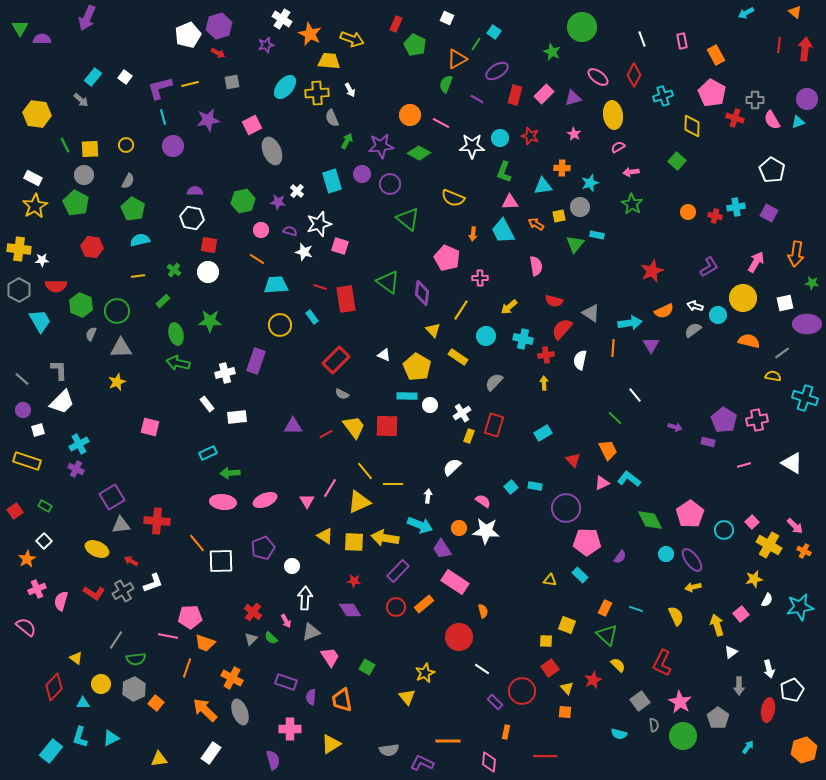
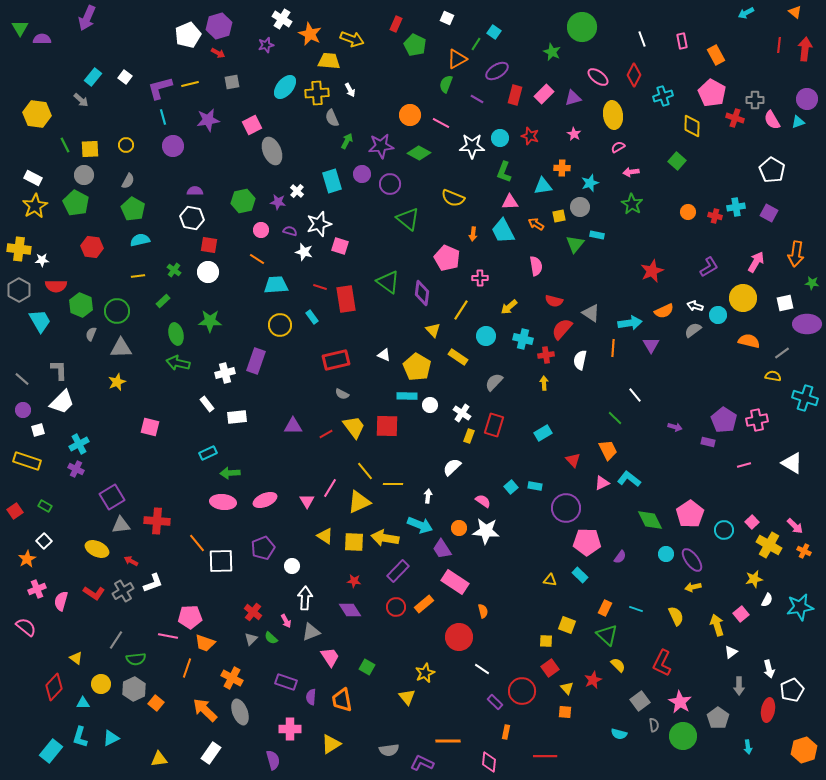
red rectangle at (336, 360): rotated 32 degrees clockwise
white cross at (462, 413): rotated 24 degrees counterclockwise
cyan arrow at (748, 747): rotated 136 degrees clockwise
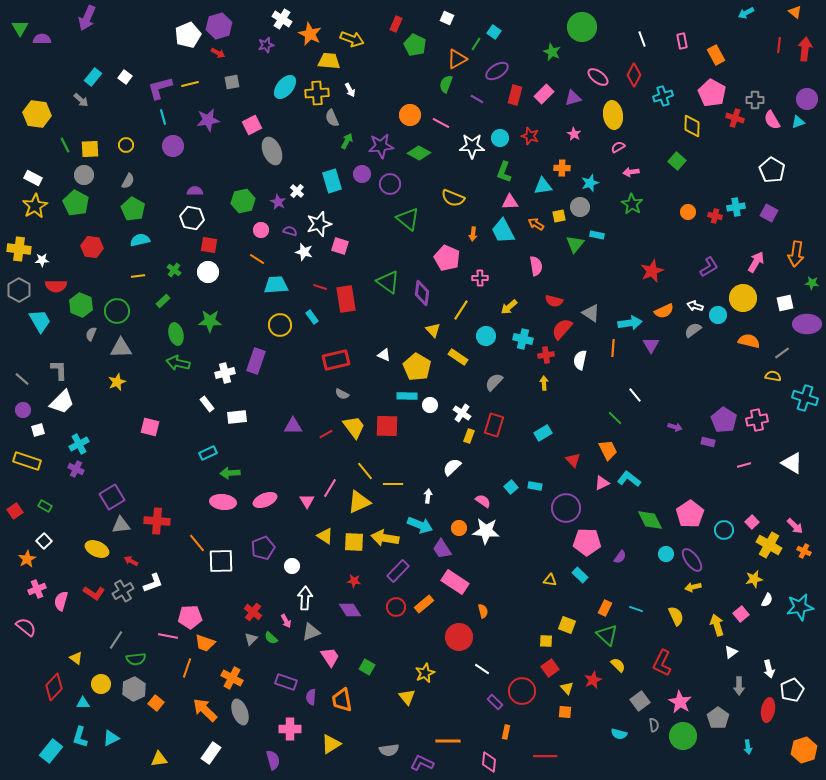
purple star at (278, 202): rotated 21 degrees clockwise
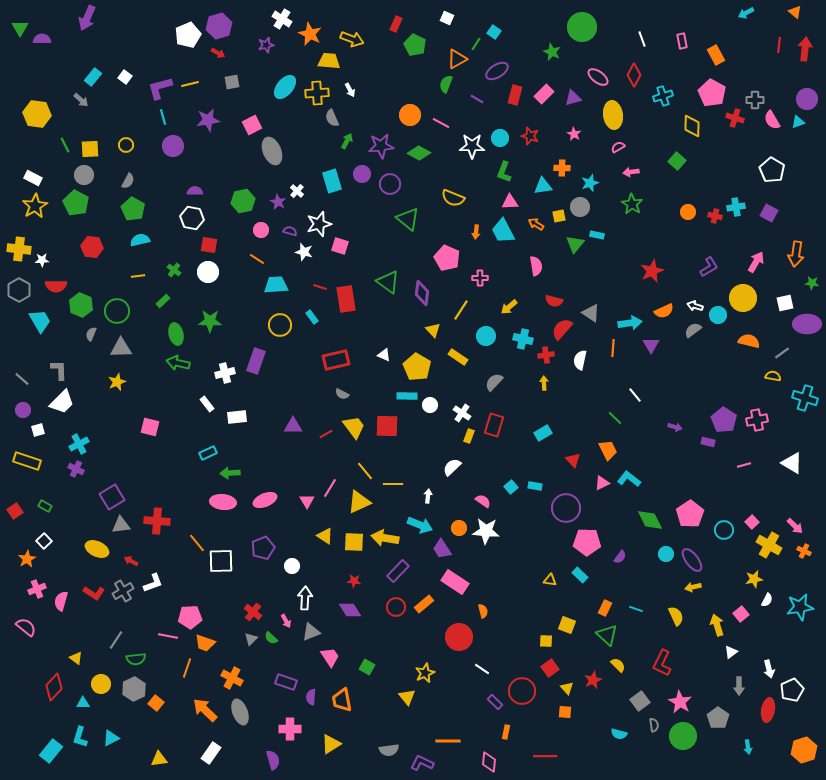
orange arrow at (473, 234): moved 3 px right, 2 px up
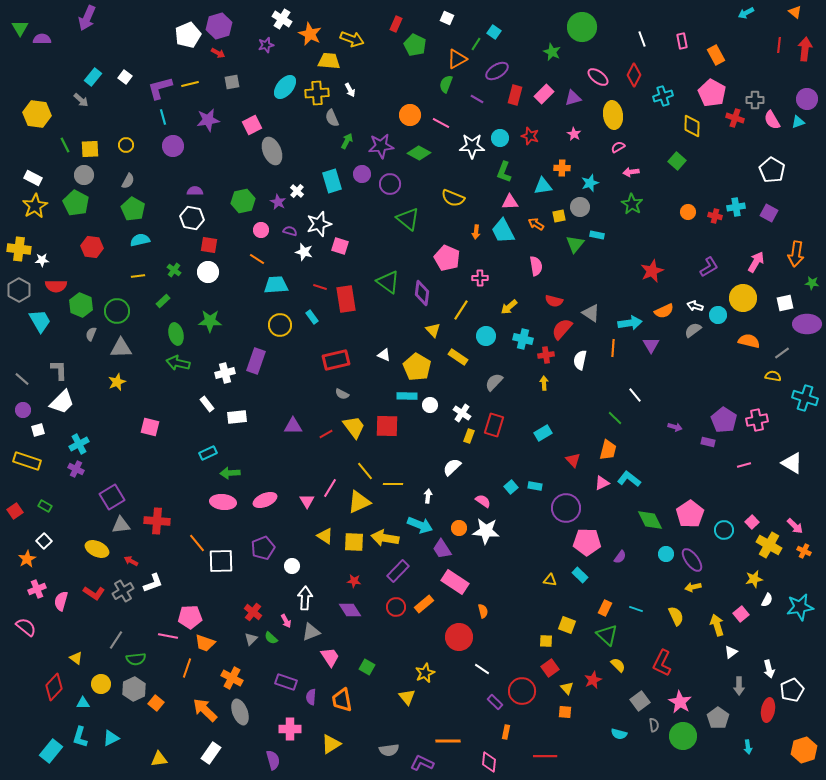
orange trapezoid at (608, 450): rotated 40 degrees clockwise
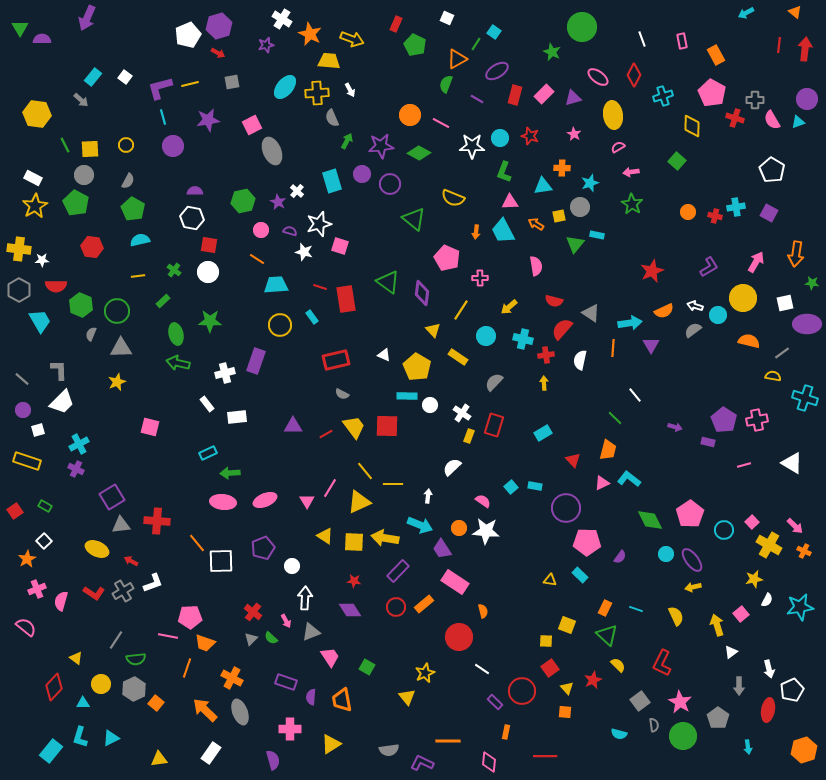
green triangle at (408, 219): moved 6 px right
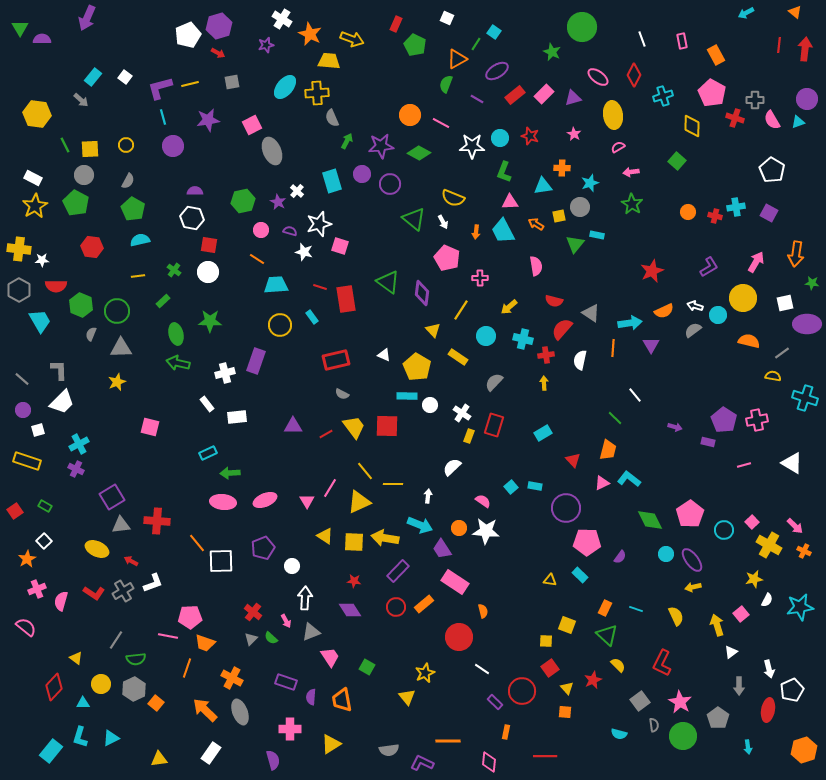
white arrow at (350, 90): moved 93 px right, 132 px down
red rectangle at (515, 95): rotated 36 degrees clockwise
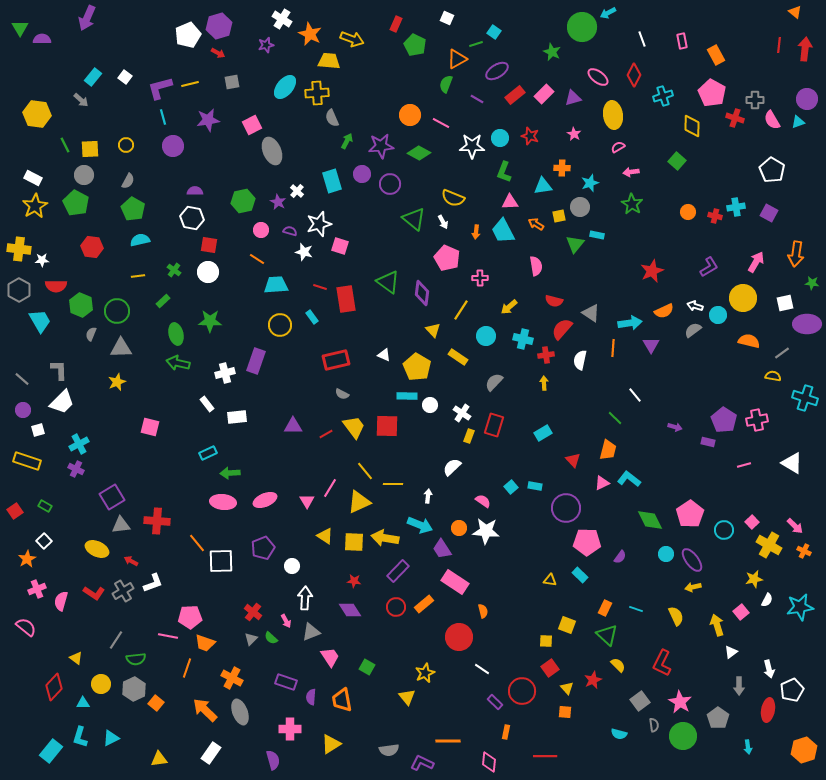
cyan arrow at (746, 13): moved 138 px left
green line at (476, 44): rotated 40 degrees clockwise
pink square at (741, 614): moved 2 px up
